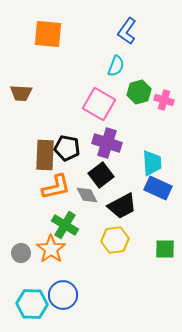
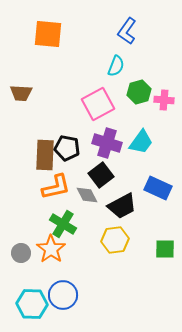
pink cross: rotated 12 degrees counterclockwise
pink square: moved 1 px left; rotated 32 degrees clockwise
cyan trapezoid: moved 11 px left, 21 px up; rotated 40 degrees clockwise
green cross: moved 2 px left, 1 px up
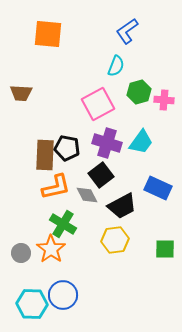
blue L-shape: rotated 20 degrees clockwise
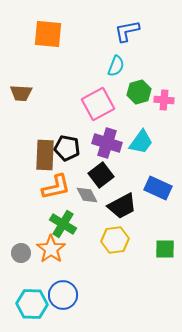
blue L-shape: rotated 24 degrees clockwise
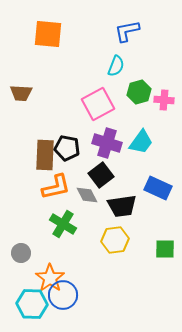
black trapezoid: rotated 20 degrees clockwise
orange star: moved 1 px left, 29 px down
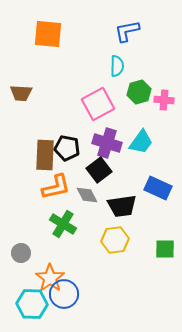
cyan semicircle: moved 1 px right; rotated 20 degrees counterclockwise
black square: moved 2 px left, 5 px up
blue circle: moved 1 px right, 1 px up
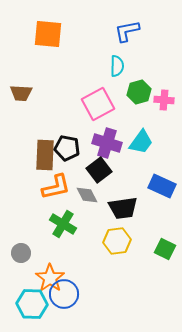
blue rectangle: moved 4 px right, 2 px up
black trapezoid: moved 1 px right, 2 px down
yellow hexagon: moved 2 px right, 1 px down
green square: rotated 25 degrees clockwise
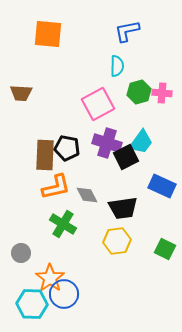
pink cross: moved 2 px left, 7 px up
black square: moved 27 px right, 13 px up; rotated 10 degrees clockwise
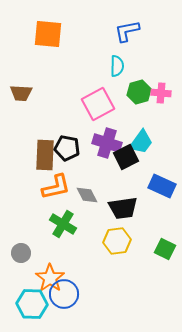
pink cross: moved 1 px left
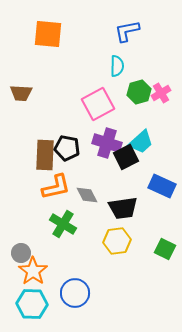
pink cross: rotated 36 degrees counterclockwise
cyan trapezoid: rotated 12 degrees clockwise
orange star: moved 17 px left, 7 px up
blue circle: moved 11 px right, 1 px up
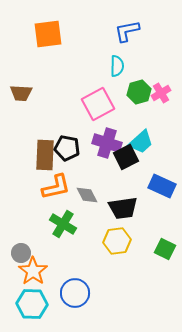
orange square: rotated 12 degrees counterclockwise
